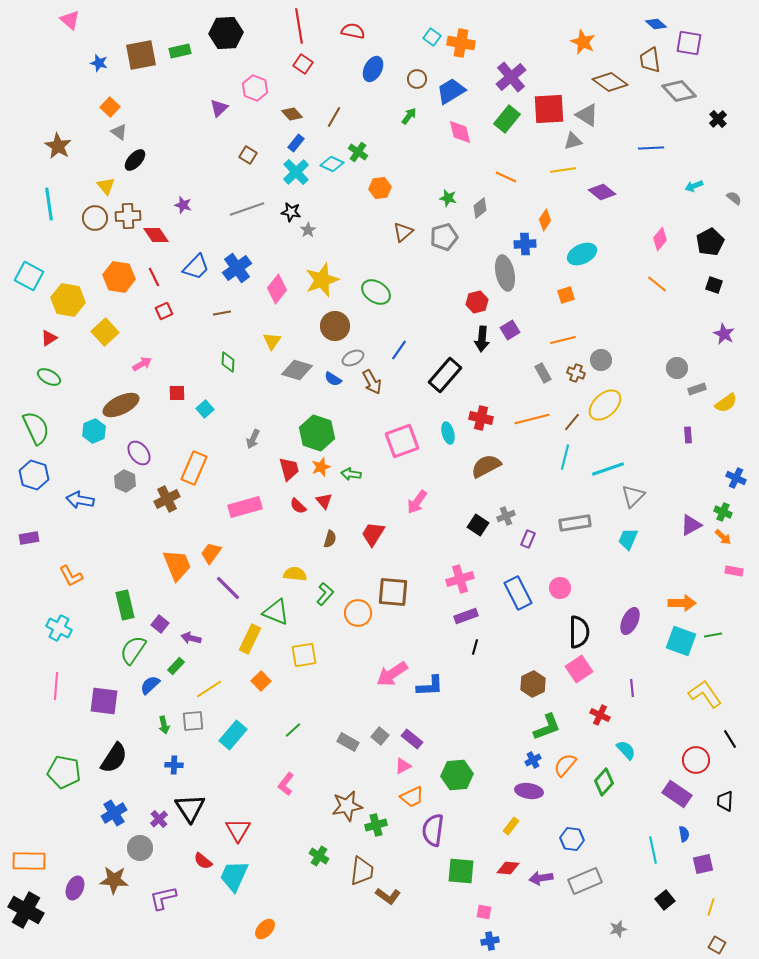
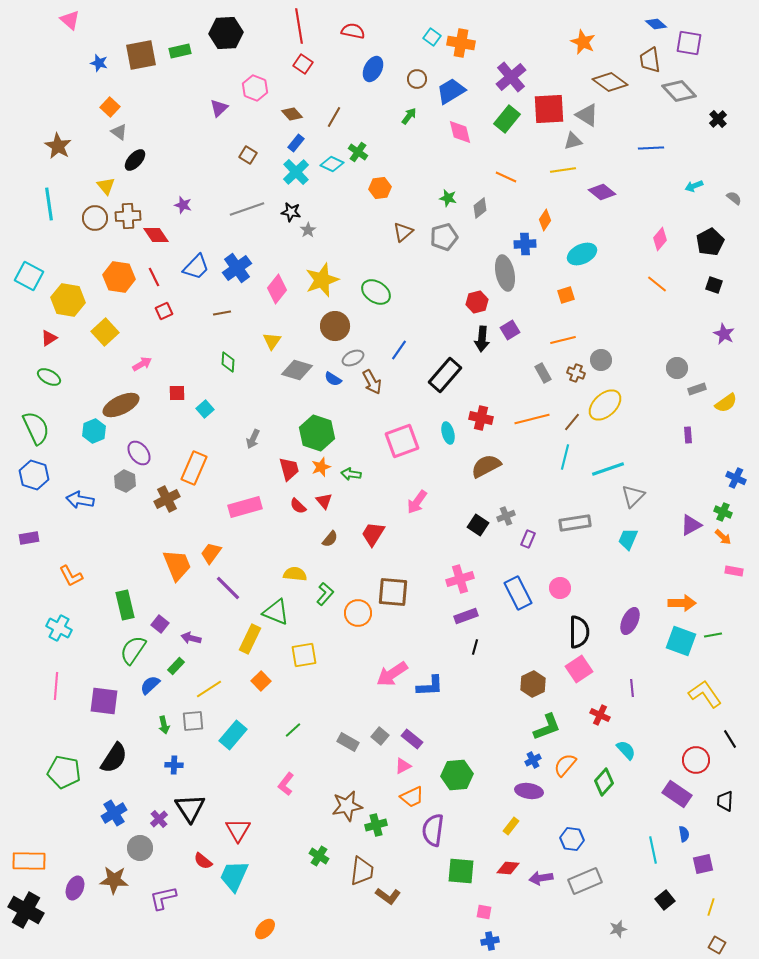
brown semicircle at (330, 539): rotated 24 degrees clockwise
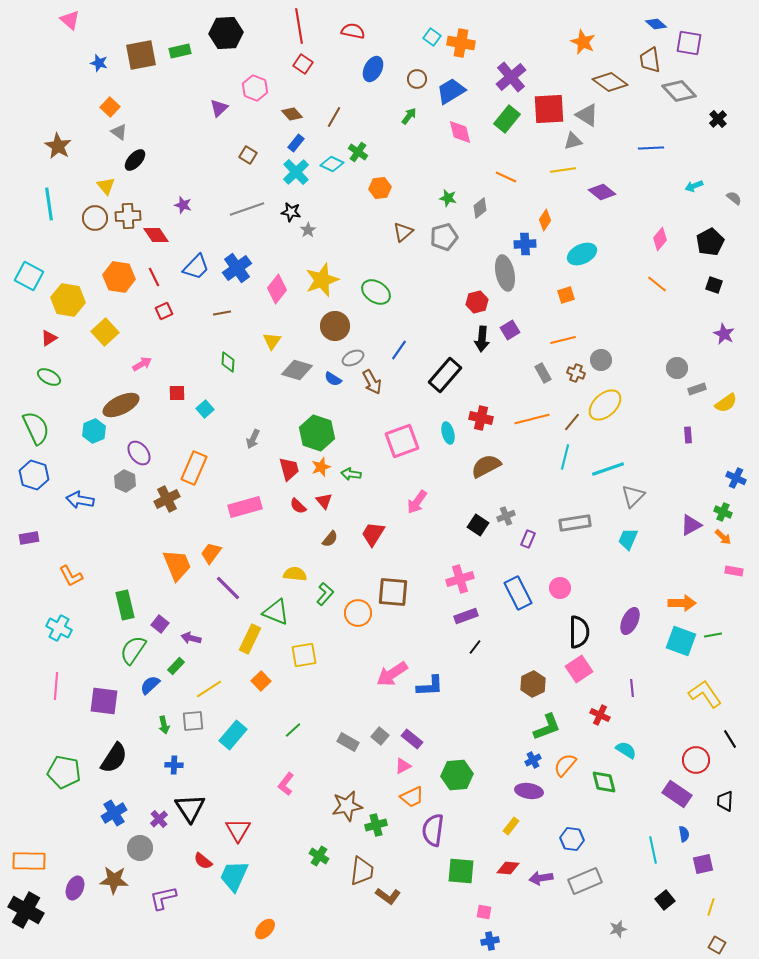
black line at (475, 647): rotated 21 degrees clockwise
cyan semicircle at (626, 750): rotated 15 degrees counterclockwise
green diamond at (604, 782): rotated 56 degrees counterclockwise
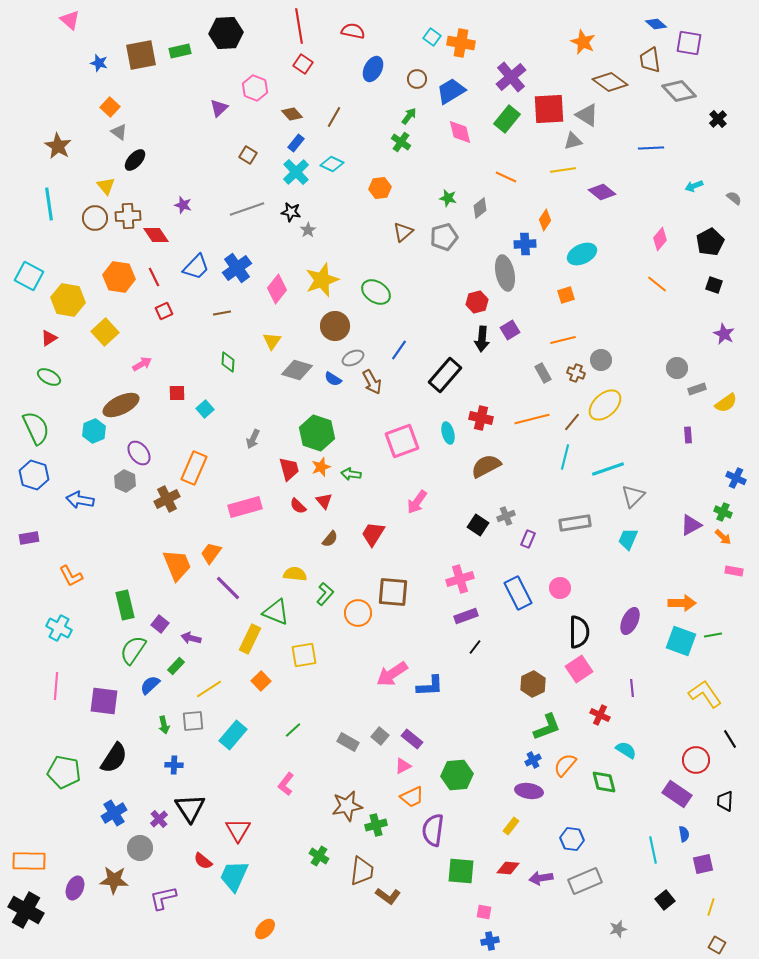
green cross at (358, 152): moved 43 px right, 10 px up
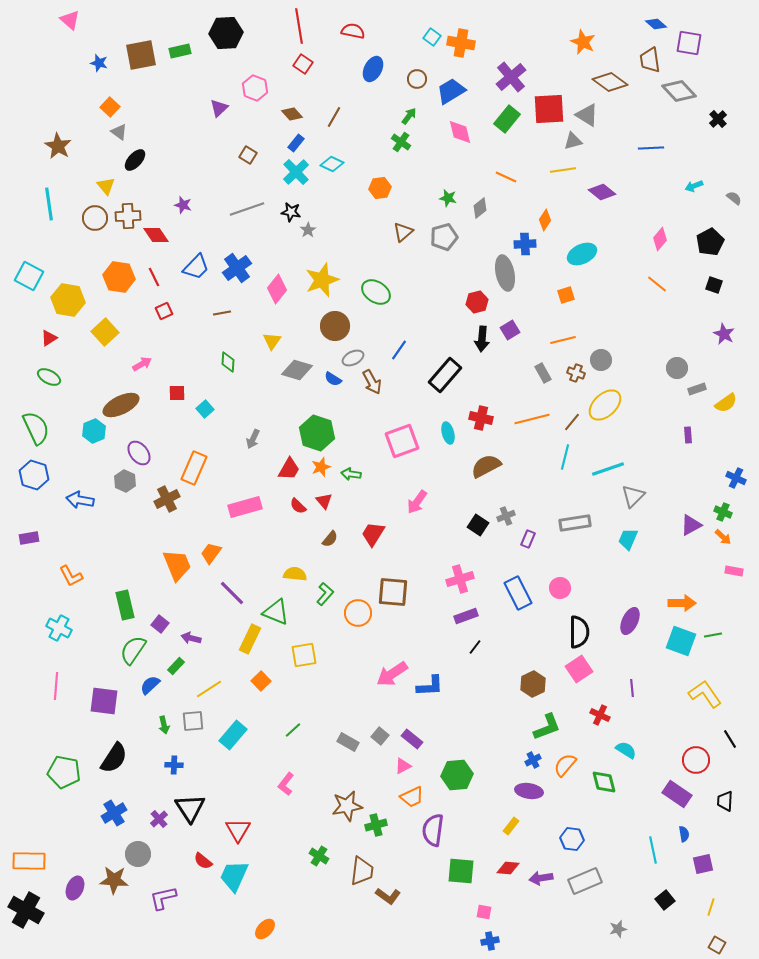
red trapezoid at (289, 469): rotated 45 degrees clockwise
purple line at (228, 588): moved 4 px right, 5 px down
gray circle at (140, 848): moved 2 px left, 6 px down
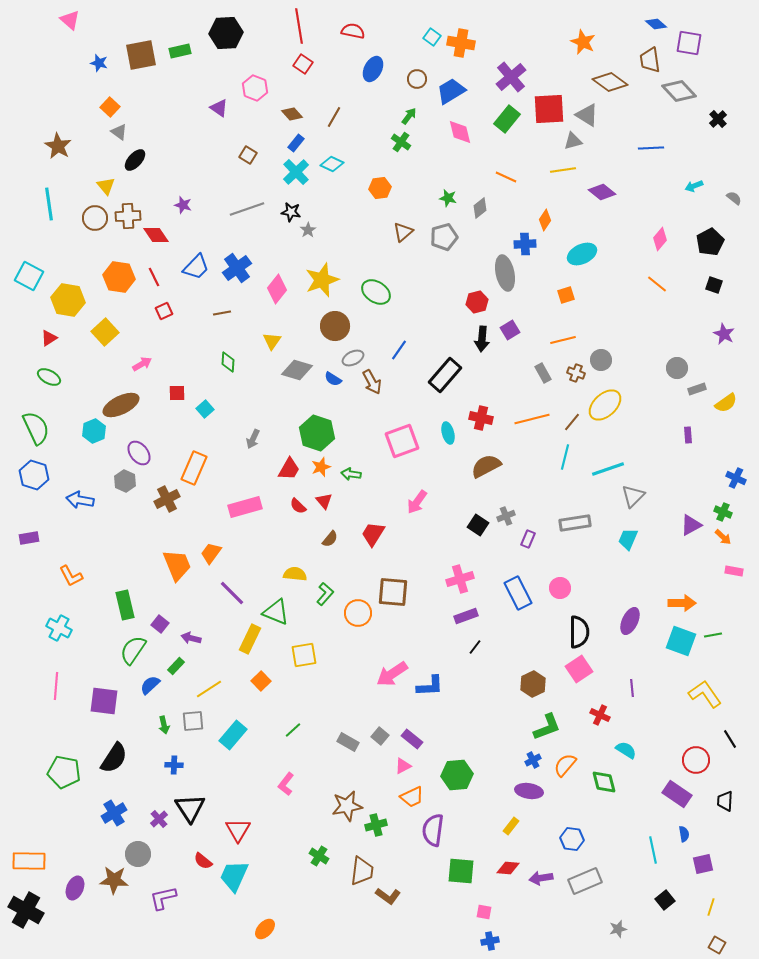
purple triangle at (219, 108): rotated 42 degrees counterclockwise
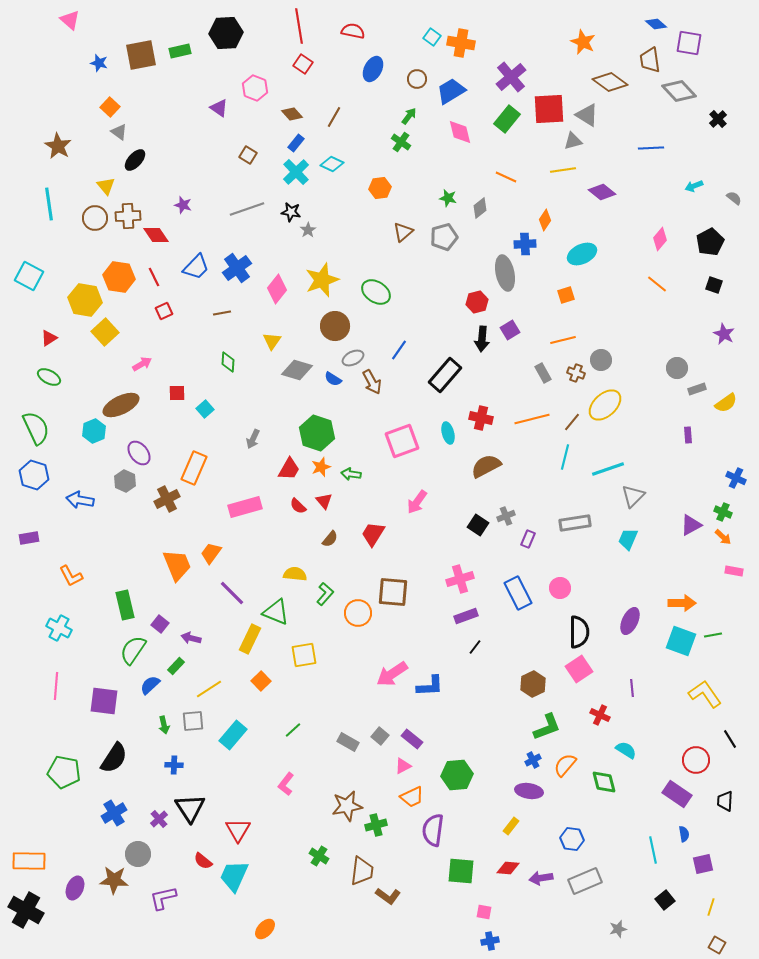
yellow hexagon at (68, 300): moved 17 px right
